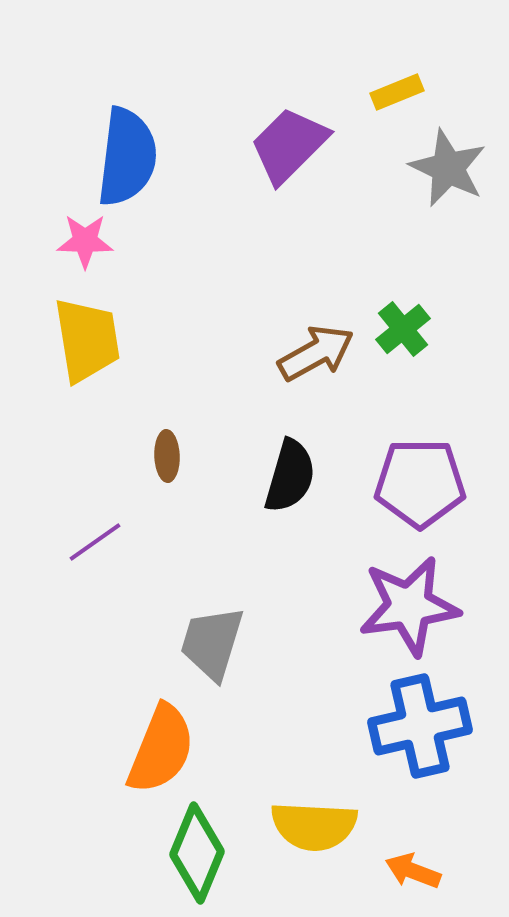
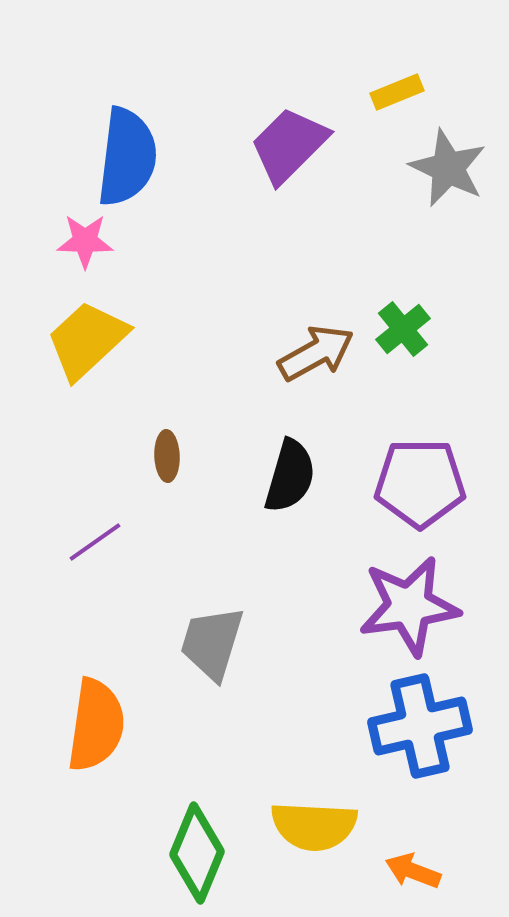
yellow trapezoid: rotated 124 degrees counterclockwise
orange semicircle: moved 65 px left, 24 px up; rotated 14 degrees counterclockwise
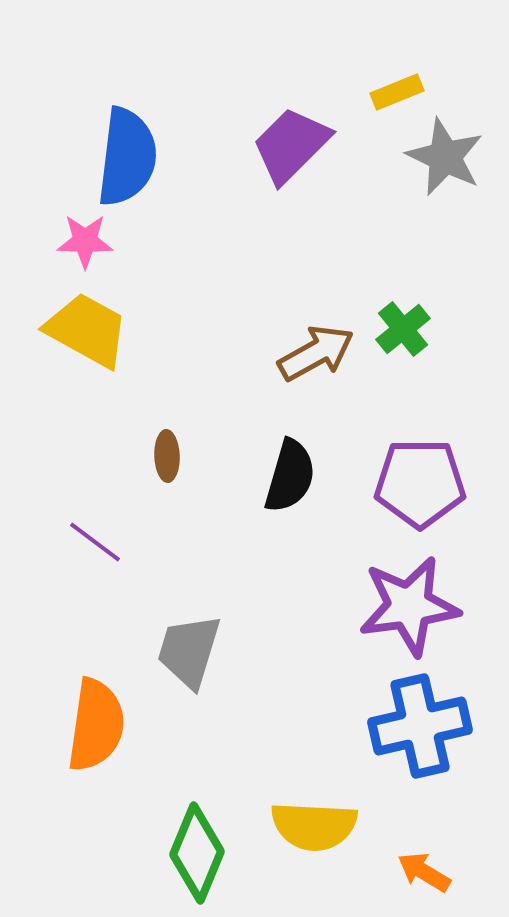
purple trapezoid: moved 2 px right
gray star: moved 3 px left, 11 px up
yellow trapezoid: moved 10 px up; rotated 72 degrees clockwise
purple line: rotated 72 degrees clockwise
gray trapezoid: moved 23 px left, 8 px down
orange arrow: moved 11 px right, 1 px down; rotated 10 degrees clockwise
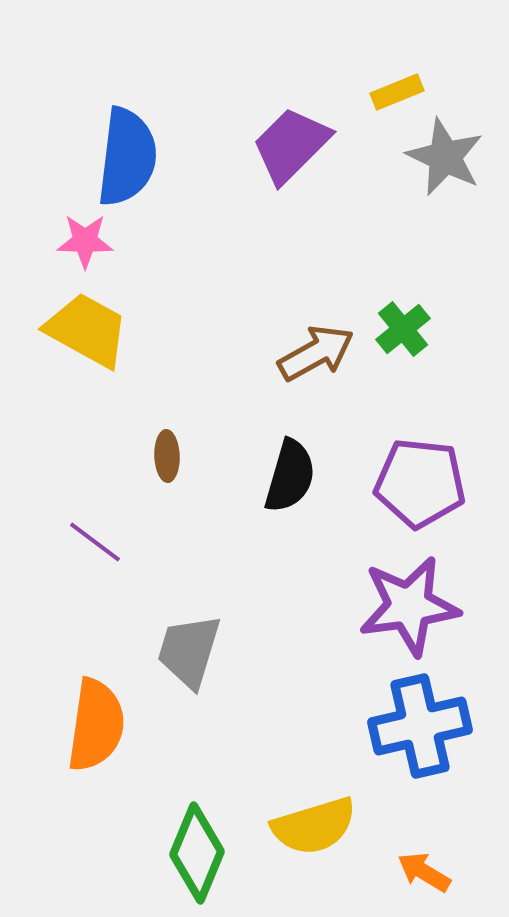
purple pentagon: rotated 6 degrees clockwise
yellow semicircle: rotated 20 degrees counterclockwise
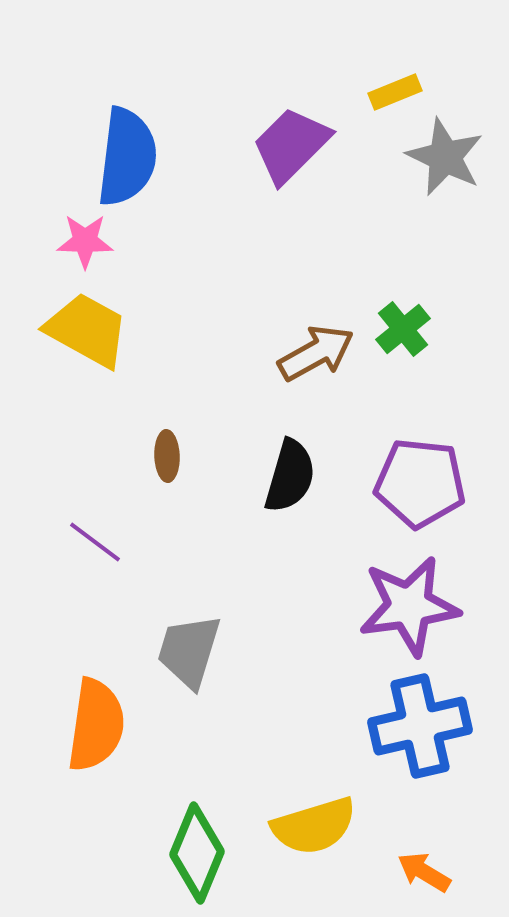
yellow rectangle: moved 2 px left
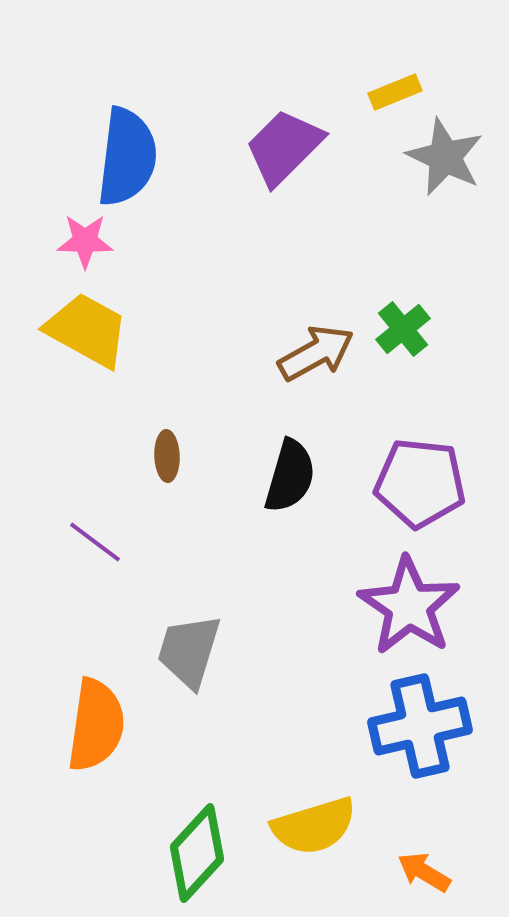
purple trapezoid: moved 7 px left, 2 px down
purple star: rotated 30 degrees counterclockwise
green diamond: rotated 20 degrees clockwise
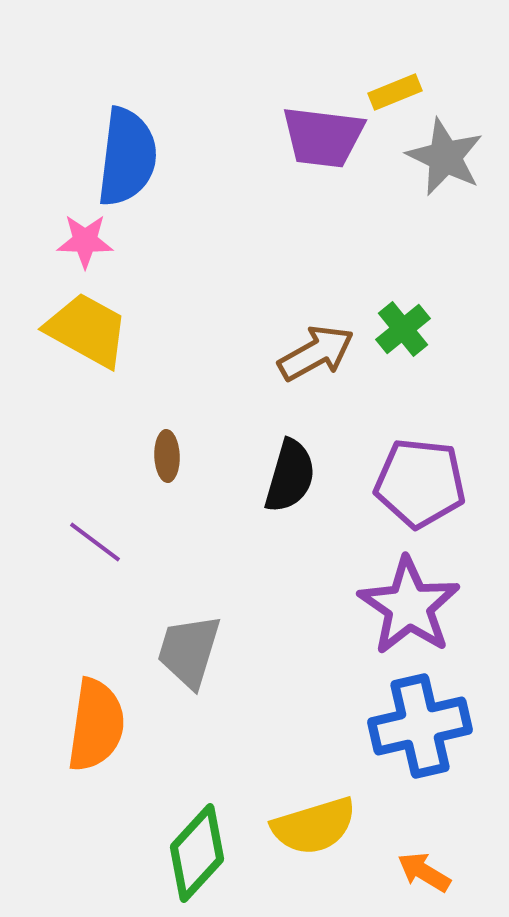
purple trapezoid: moved 39 px right, 10 px up; rotated 128 degrees counterclockwise
